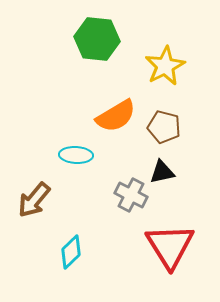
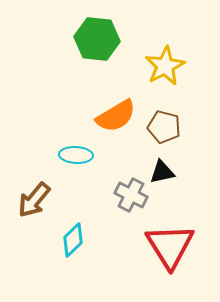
cyan diamond: moved 2 px right, 12 px up
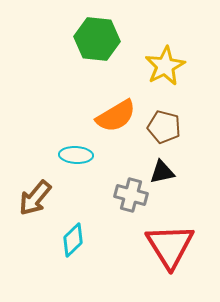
gray cross: rotated 12 degrees counterclockwise
brown arrow: moved 1 px right, 2 px up
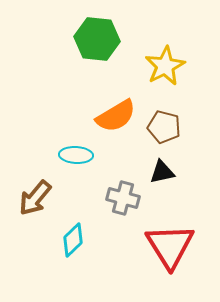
gray cross: moved 8 px left, 3 px down
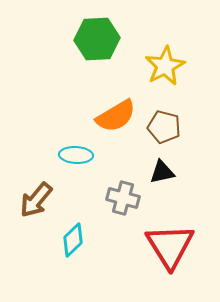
green hexagon: rotated 9 degrees counterclockwise
brown arrow: moved 1 px right, 2 px down
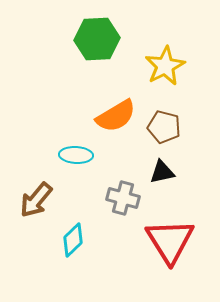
red triangle: moved 5 px up
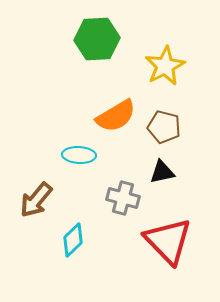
cyan ellipse: moved 3 px right
red triangle: moved 2 px left; rotated 12 degrees counterclockwise
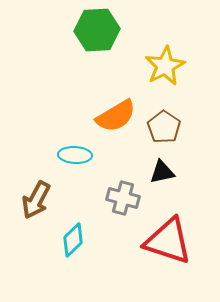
green hexagon: moved 9 px up
brown pentagon: rotated 20 degrees clockwise
cyan ellipse: moved 4 px left
brown arrow: rotated 12 degrees counterclockwise
red triangle: rotated 28 degrees counterclockwise
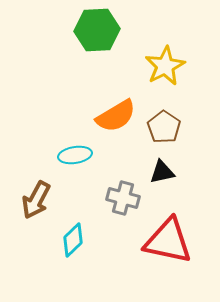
cyan ellipse: rotated 12 degrees counterclockwise
red triangle: rotated 6 degrees counterclockwise
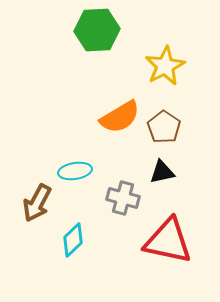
orange semicircle: moved 4 px right, 1 px down
cyan ellipse: moved 16 px down
brown arrow: moved 1 px right, 3 px down
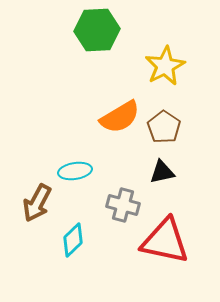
gray cross: moved 7 px down
red triangle: moved 3 px left
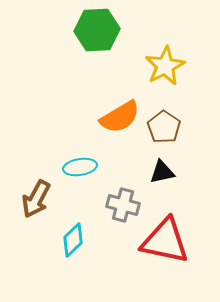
cyan ellipse: moved 5 px right, 4 px up
brown arrow: moved 1 px left, 4 px up
